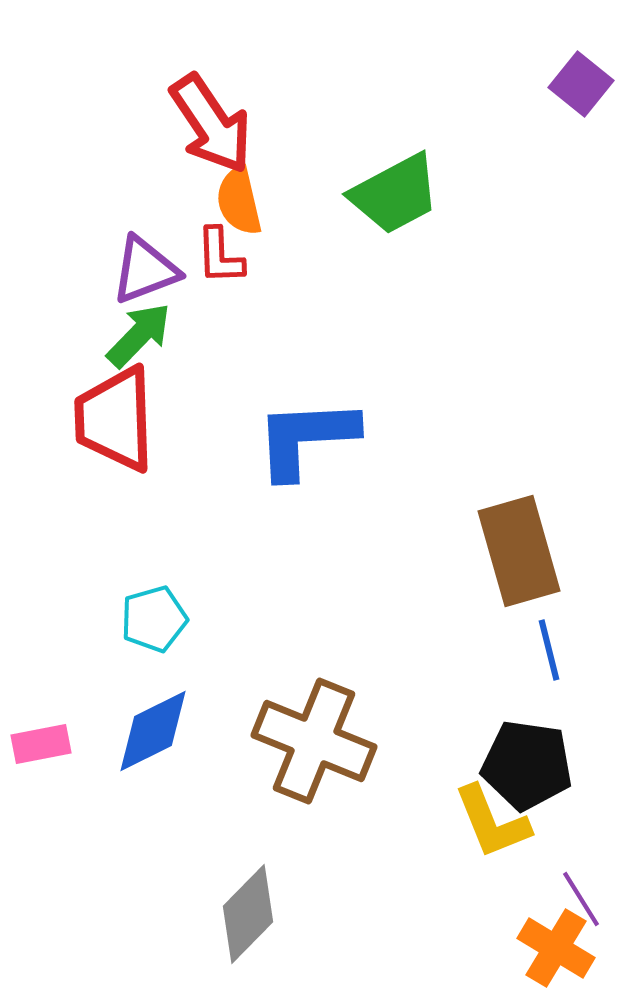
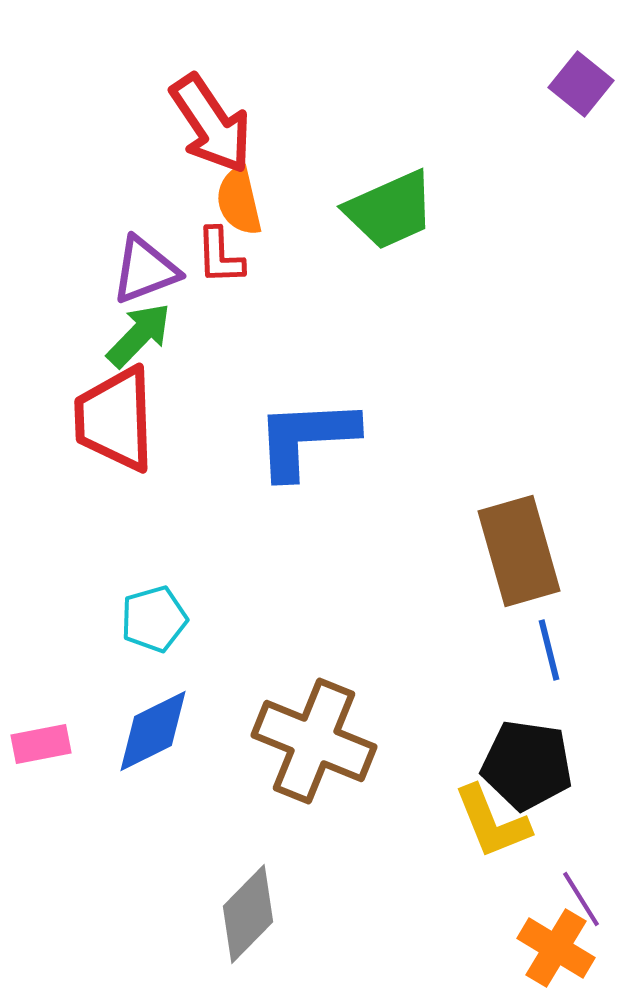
green trapezoid: moved 5 px left, 16 px down; rotated 4 degrees clockwise
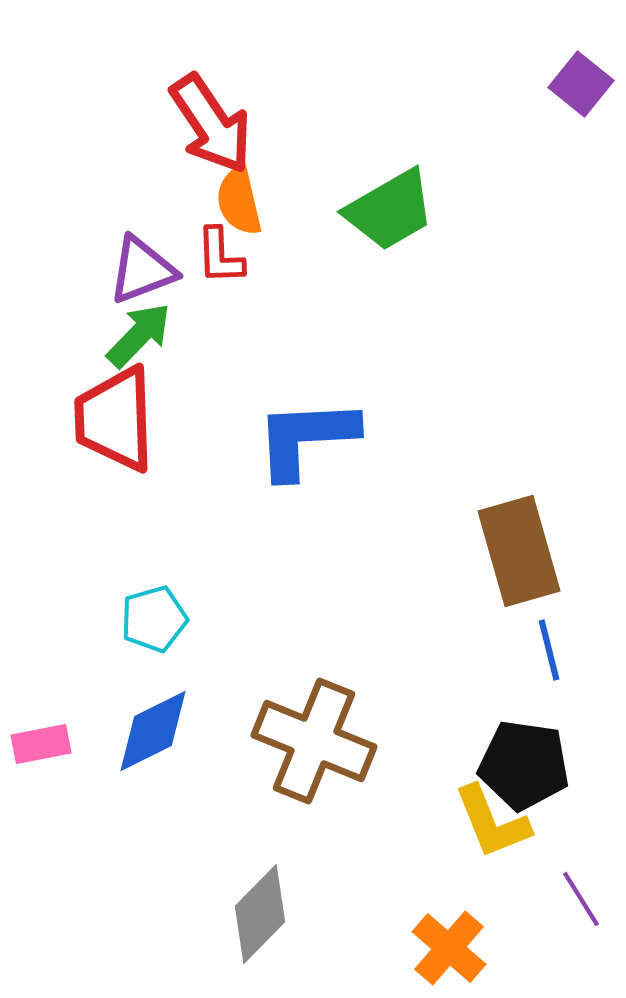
green trapezoid: rotated 6 degrees counterclockwise
purple triangle: moved 3 px left
black pentagon: moved 3 px left
gray diamond: moved 12 px right
orange cross: moved 107 px left; rotated 10 degrees clockwise
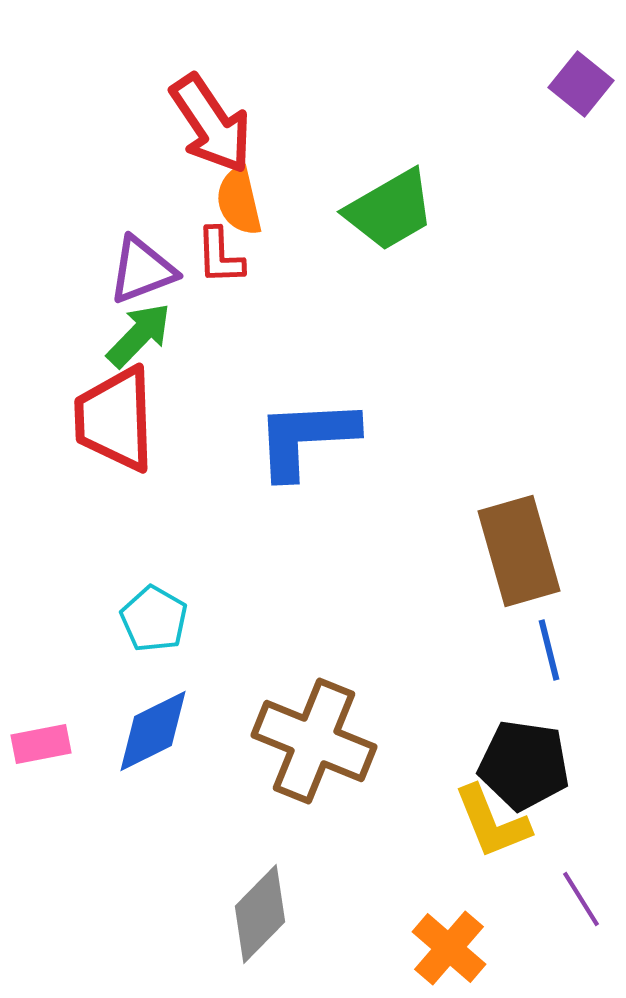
cyan pentagon: rotated 26 degrees counterclockwise
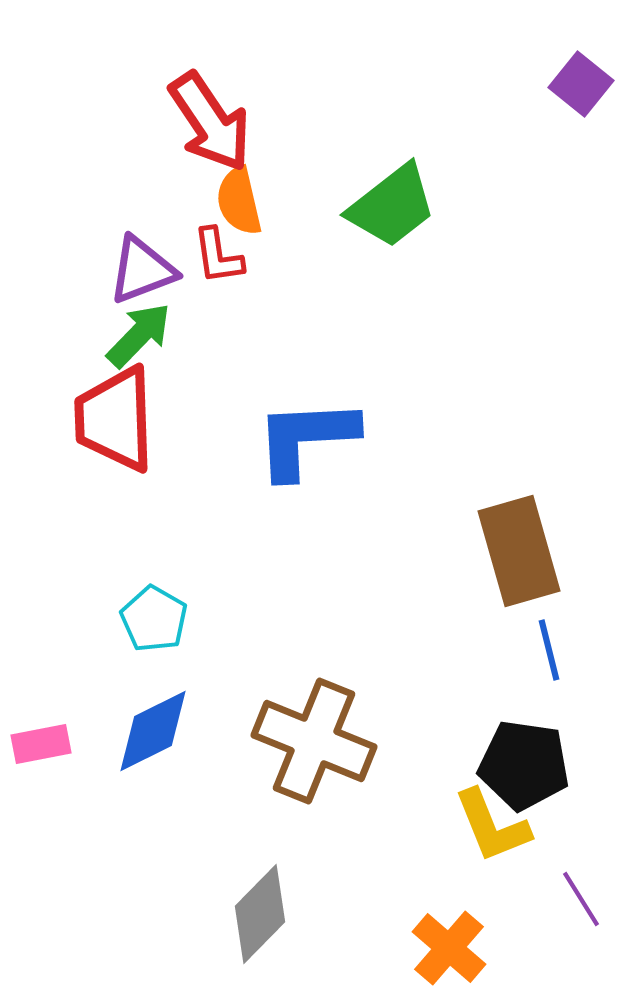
red arrow: moved 1 px left, 2 px up
green trapezoid: moved 2 px right, 4 px up; rotated 8 degrees counterclockwise
red L-shape: moved 2 px left; rotated 6 degrees counterclockwise
yellow L-shape: moved 4 px down
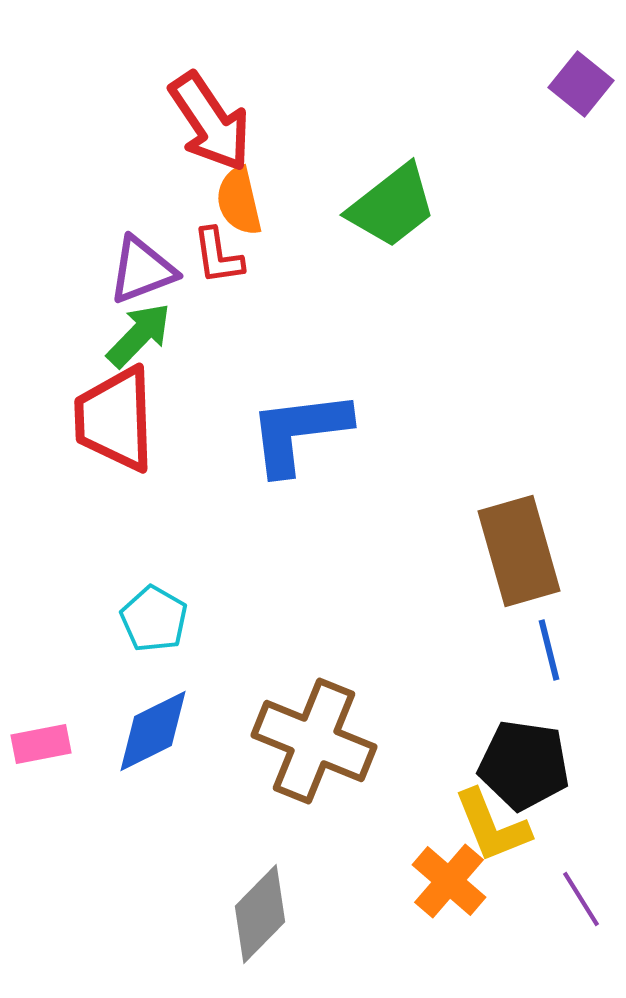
blue L-shape: moved 7 px left, 6 px up; rotated 4 degrees counterclockwise
orange cross: moved 67 px up
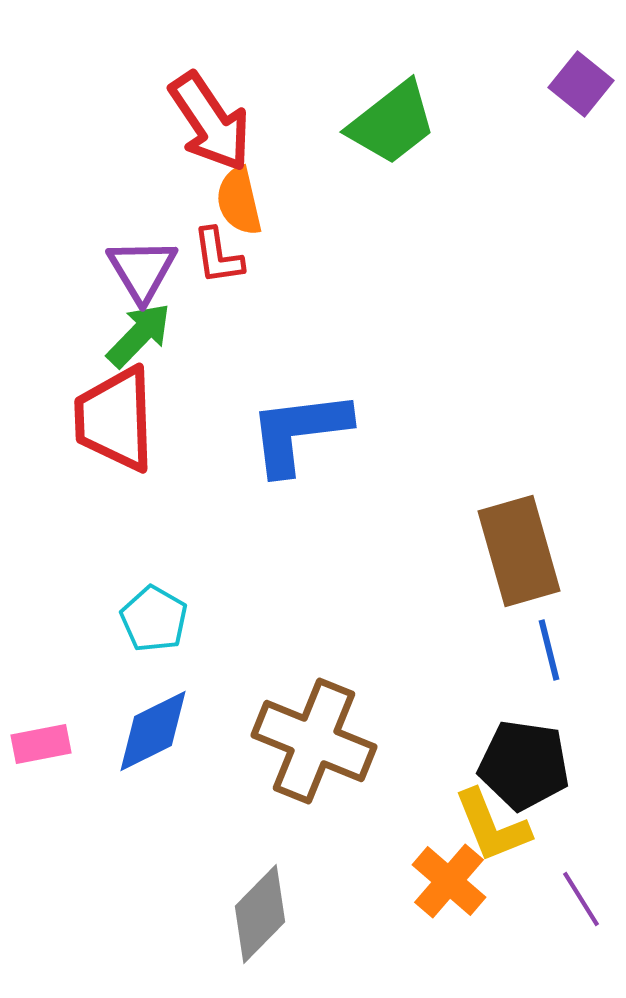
green trapezoid: moved 83 px up
purple triangle: rotated 40 degrees counterclockwise
